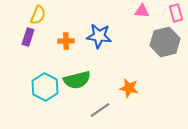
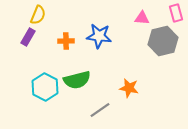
pink triangle: moved 7 px down
purple rectangle: rotated 12 degrees clockwise
gray hexagon: moved 2 px left, 1 px up
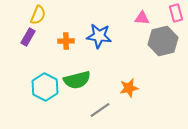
orange star: rotated 24 degrees counterclockwise
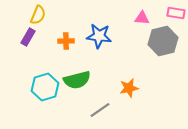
pink rectangle: rotated 66 degrees counterclockwise
cyan hexagon: rotated 16 degrees clockwise
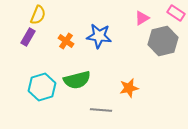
pink rectangle: rotated 24 degrees clockwise
pink triangle: rotated 35 degrees counterclockwise
orange cross: rotated 35 degrees clockwise
cyan hexagon: moved 3 px left
gray line: moved 1 px right; rotated 40 degrees clockwise
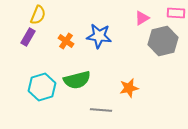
pink rectangle: rotated 30 degrees counterclockwise
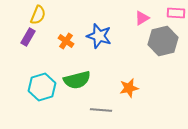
blue star: rotated 10 degrees clockwise
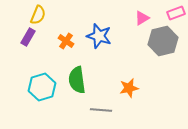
pink rectangle: rotated 24 degrees counterclockwise
green semicircle: rotated 96 degrees clockwise
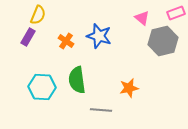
pink triangle: rotated 49 degrees counterclockwise
cyan hexagon: rotated 20 degrees clockwise
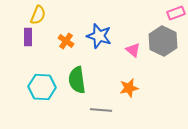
pink triangle: moved 9 px left, 32 px down
purple rectangle: rotated 30 degrees counterclockwise
gray hexagon: rotated 20 degrees counterclockwise
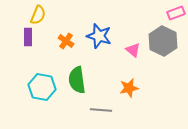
cyan hexagon: rotated 8 degrees clockwise
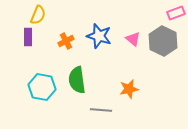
orange cross: rotated 28 degrees clockwise
pink triangle: moved 11 px up
orange star: moved 1 px down
